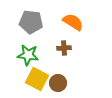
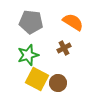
brown cross: rotated 24 degrees counterclockwise
green star: rotated 25 degrees counterclockwise
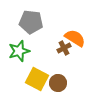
orange semicircle: moved 2 px right, 16 px down
green star: moved 9 px left, 4 px up
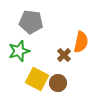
orange semicircle: moved 6 px right, 4 px down; rotated 70 degrees clockwise
brown cross: moved 7 px down; rotated 16 degrees counterclockwise
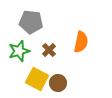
brown cross: moved 15 px left, 5 px up
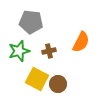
orange semicircle: rotated 15 degrees clockwise
brown cross: moved 1 px down; rotated 32 degrees clockwise
brown circle: moved 1 px down
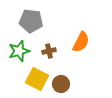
gray pentagon: moved 1 px up
brown circle: moved 3 px right
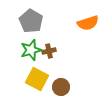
gray pentagon: rotated 25 degrees clockwise
orange semicircle: moved 7 px right, 19 px up; rotated 45 degrees clockwise
green star: moved 12 px right, 1 px up
brown circle: moved 3 px down
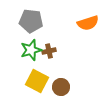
gray pentagon: rotated 25 degrees counterclockwise
yellow square: moved 2 px down
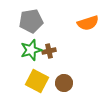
gray pentagon: rotated 15 degrees counterclockwise
brown circle: moved 3 px right, 4 px up
